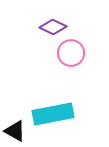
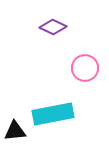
pink circle: moved 14 px right, 15 px down
black triangle: rotated 35 degrees counterclockwise
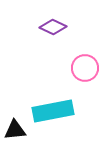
cyan rectangle: moved 3 px up
black triangle: moved 1 px up
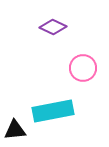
pink circle: moved 2 px left
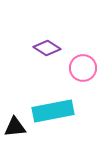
purple diamond: moved 6 px left, 21 px down; rotated 8 degrees clockwise
black triangle: moved 3 px up
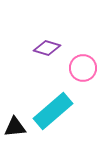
purple diamond: rotated 16 degrees counterclockwise
cyan rectangle: rotated 30 degrees counterclockwise
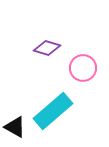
black triangle: rotated 35 degrees clockwise
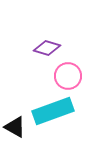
pink circle: moved 15 px left, 8 px down
cyan rectangle: rotated 21 degrees clockwise
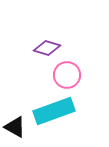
pink circle: moved 1 px left, 1 px up
cyan rectangle: moved 1 px right
